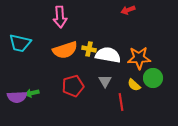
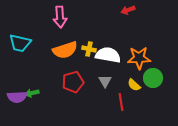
red pentagon: moved 4 px up
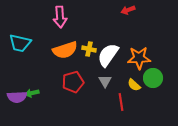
white semicircle: rotated 65 degrees counterclockwise
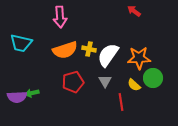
red arrow: moved 6 px right, 1 px down; rotated 56 degrees clockwise
cyan trapezoid: moved 1 px right
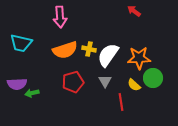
purple semicircle: moved 13 px up
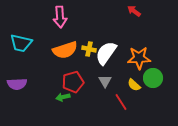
white semicircle: moved 2 px left, 2 px up
green arrow: moved 31 px right, 4 px down
red line: rotated 24 degrees counterclockwise
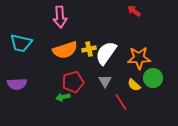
yellow cross: rotated 24 degrees counterclockwise
